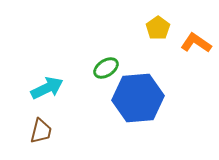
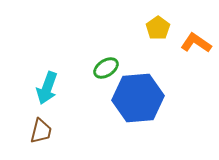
cyan arrow: rotated 136 degrees clockwise
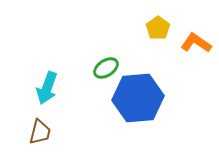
brown trapezoid: moved 1 px left, 1 px down
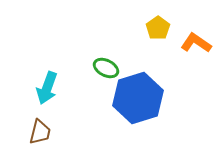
green ellipse: rotated 60 degrees clockwise
blue hexagon: rotated 12 degrees counterclockwise
